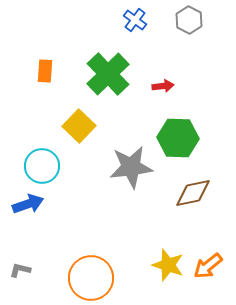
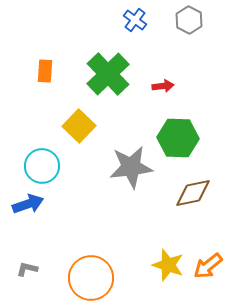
gray L-shape: moved 7 px right, 1 px up
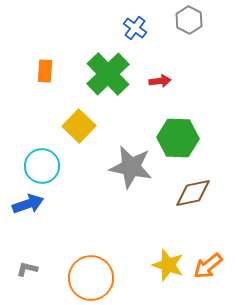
blue cross: moved 8 px down
red arrow: moved 3 px left, 5 px up
gray star: rotated 18 degrees clockwise
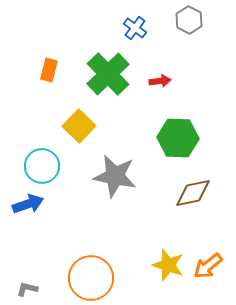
orange rectangle: moved 4 px right, 1 px up; rotated 10 degrees clockwise
gray star: moved 16 px left, 9 px down
gray L-shape: moved 20 px down
